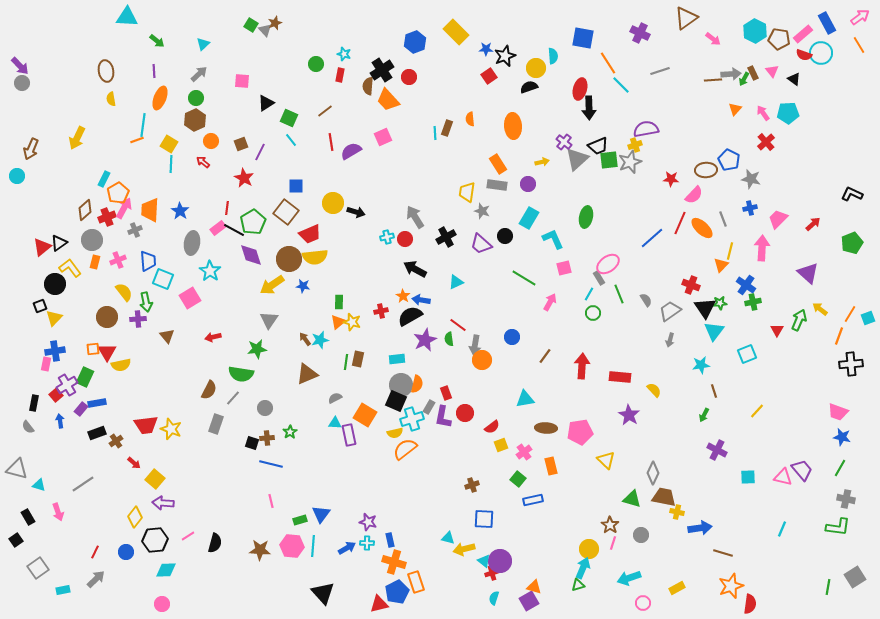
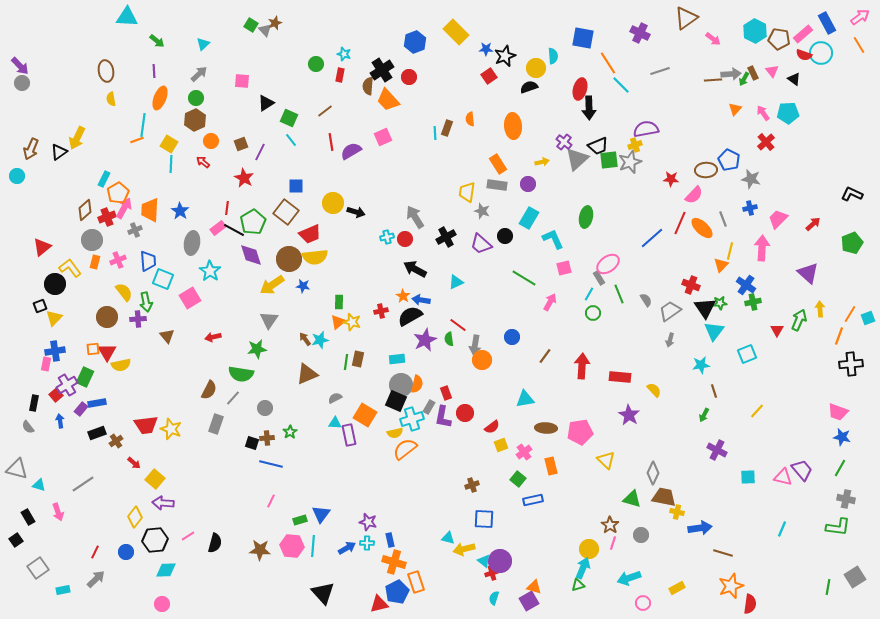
black triangle at (59, 243): moved 91 px up
yellow arrow at (820, 309): rotated 49 degrees clockwise
pink line at (271, 501): rotated 40 degrees clockwise
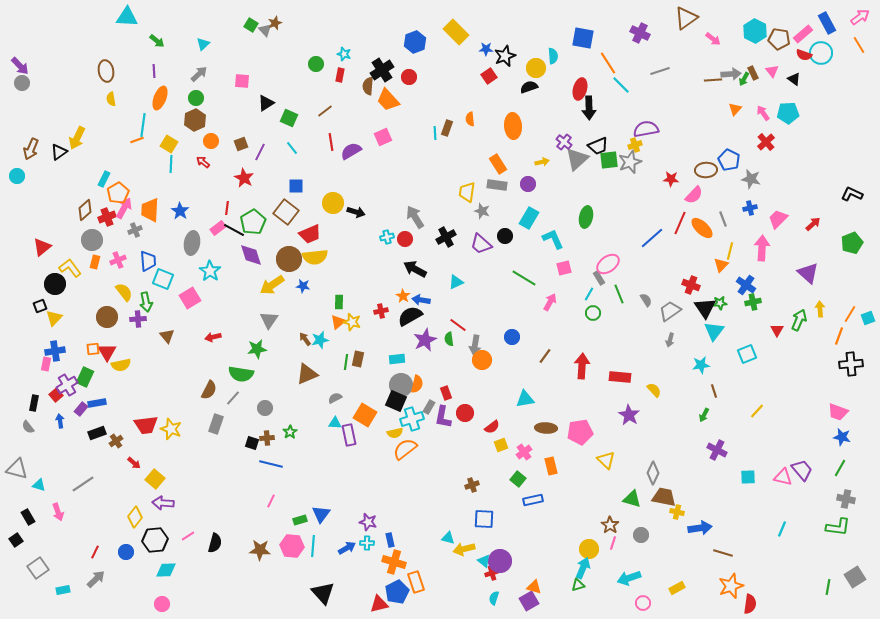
cyan line at (291, 140): moved 1 px right, 8 px down
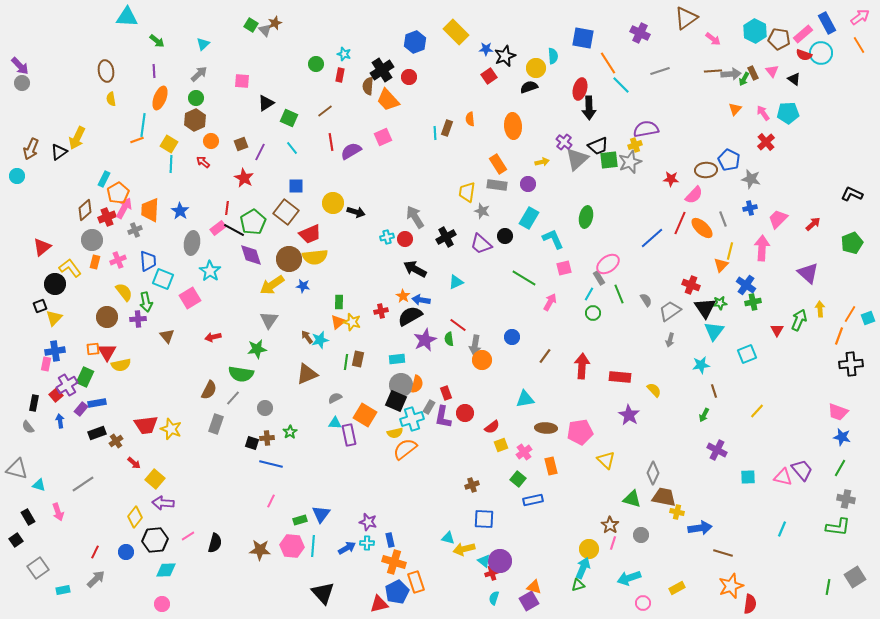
brown line at (713, 80): moved 9 px up
brown arrow at (305, 339): moved 2 px right, 2 px up
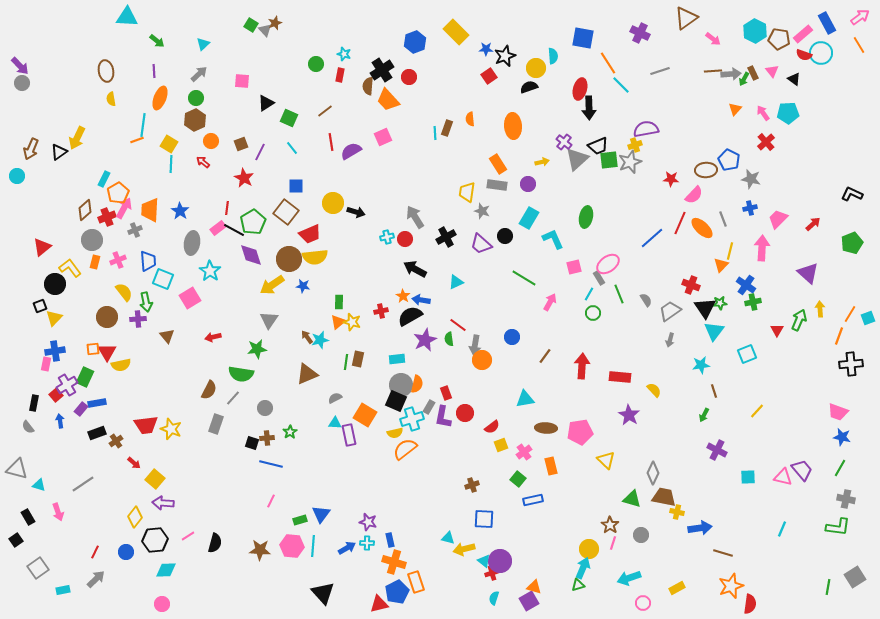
pink square at (564, 268): moved 10 px right, 1 px up
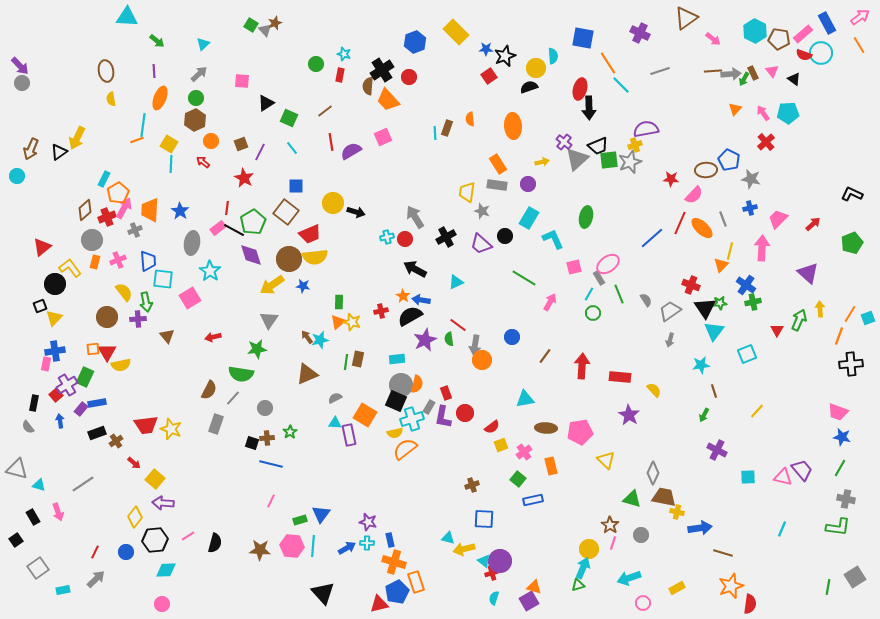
cyan square at (163, 279): rotated 15 degrees counterclockwise
black rectangle at (28, 517): moved 5 px right
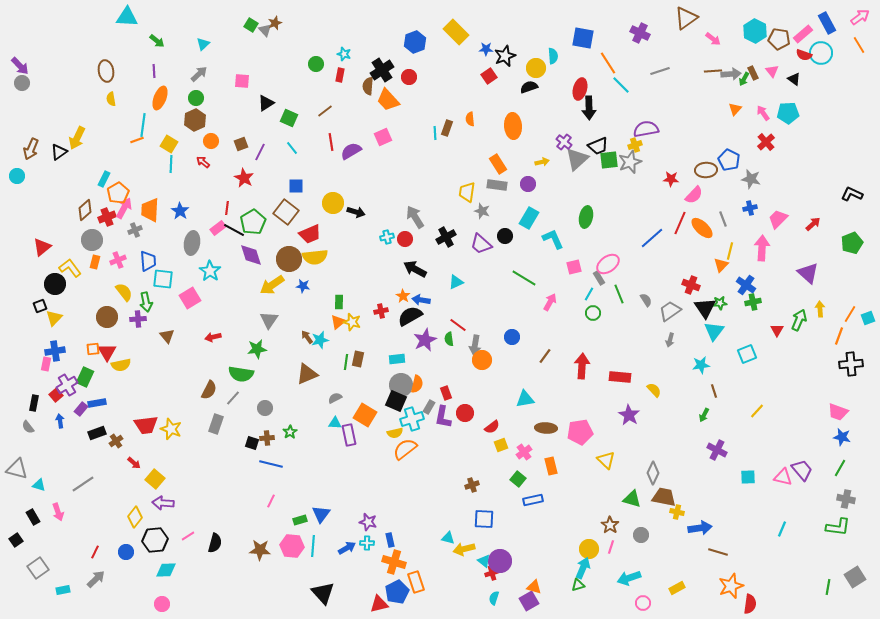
pink line at (613, 543): moved 2 px left, 4 px down
brown line at (723, 553): moved 5 px left, 1 px up
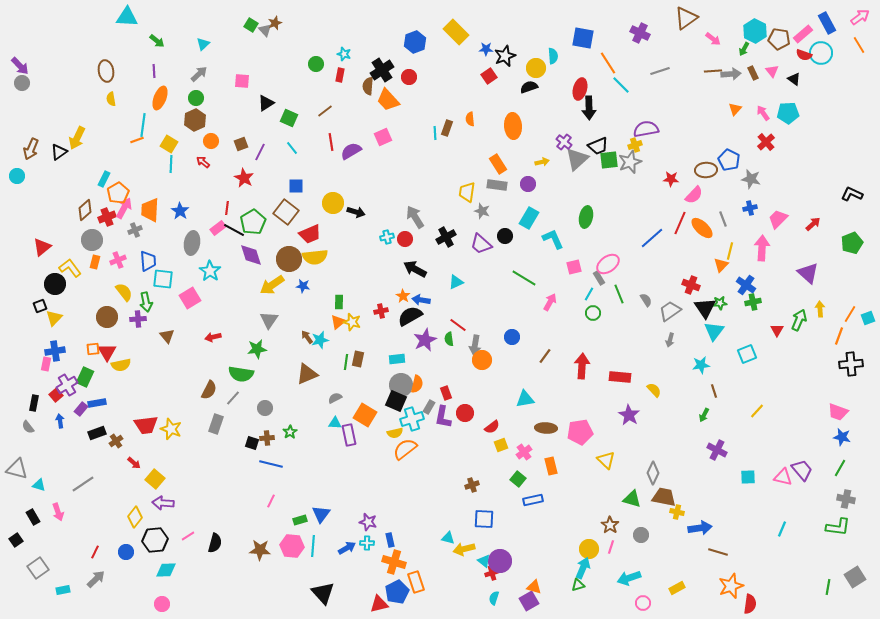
green arrow at (744, 79): moved 30 px up
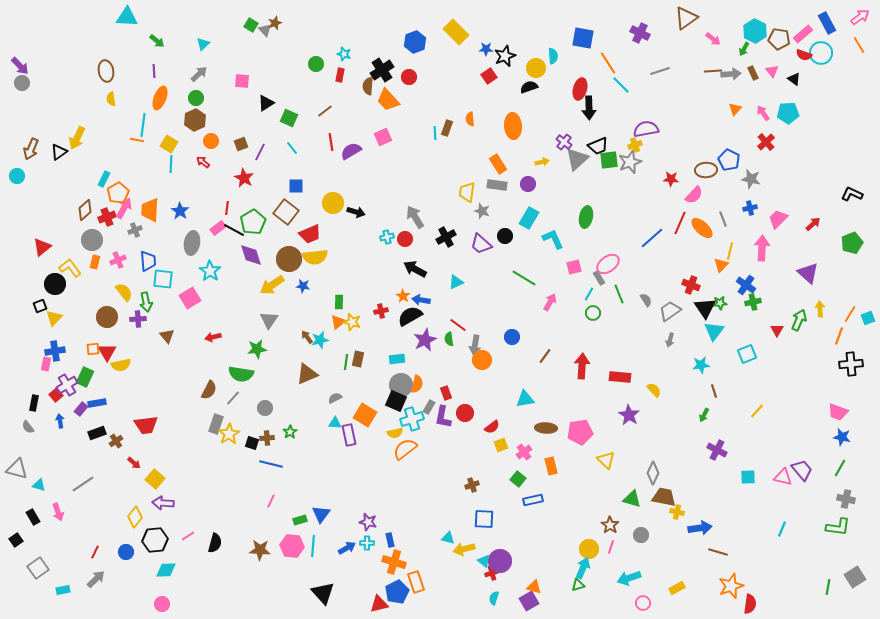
orange line at (137, 140): rotated 32 degrees clockwise
yellow star at (171, 429): moved 58 px right, 5 px down; rotated 20 degrees clockwise
